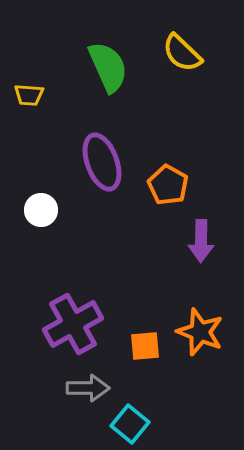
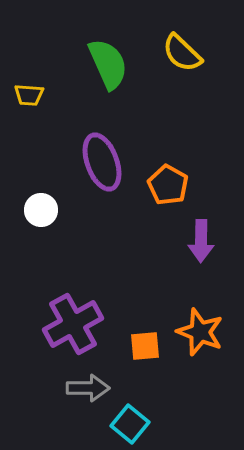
green semicircle: moved 3 px up
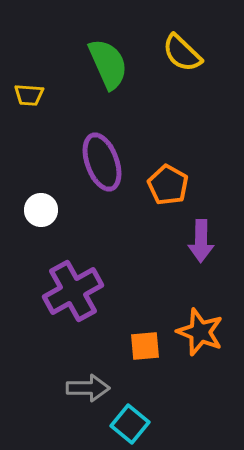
purple cross: moved 33 px up
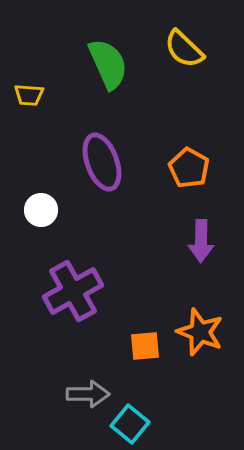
yellow semicircle: moved 2 px right, 4 px up
orange pentagon: moved 21 px right, 17 px up
gray arrow: moved 6 px down
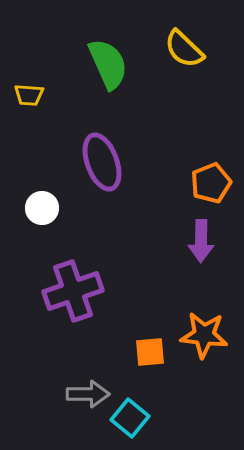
orange pentagon: moved 22 px right, 15 px down; rotated 21 degrees clockwise
white circle: moved 1 px right, 2 px up
purple cross: rotated 10 degrees clockwise
orange star: moved 4 px right, 3 px down; rotated 15 degrees counterclockwise
orange square: moved 5 px right, 6 px down
cyan square: moved 6 px up
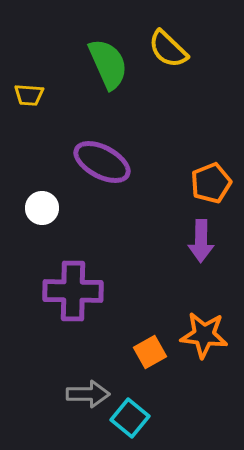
yellow semicircle: moved 16 px left
purple ellipse: rotated 42 degrees counterclockwise
purple cross: rotated 20 degrees clockwise
orange square: rotated 24 degrees counterclockwise
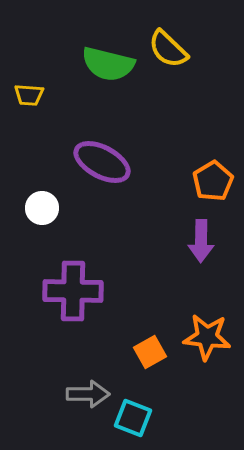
green semicircle: rotated 128 degrees clockwise
orange pentagon: moved 2 px right, 2 px up; rotated 9 degrees counterclockwise
orange star: moved 3 px right, 2 px down
cyan square: moved 3 px right; rotated 18 degrees counterclockwise
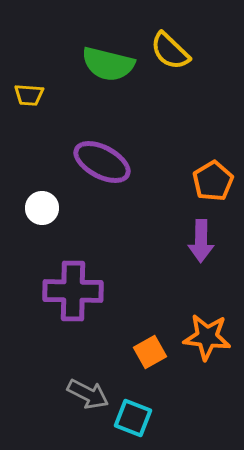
yellow semicircle: moved 2 px right, 2 px down
gray arrow: rotated 27 degrees clockwise
